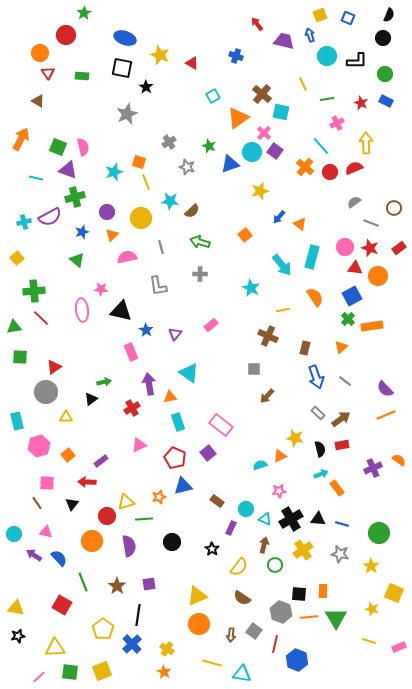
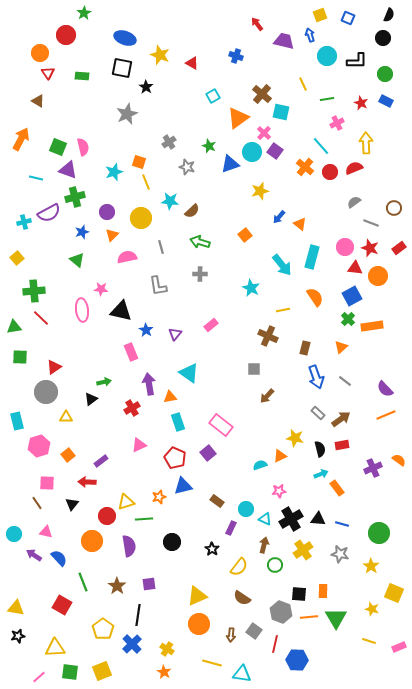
purple semicircle at (50, 217): moved 1 px left, 4 px up
blue hexagon at (297, 660): rotated 20 degrees counterclockwise
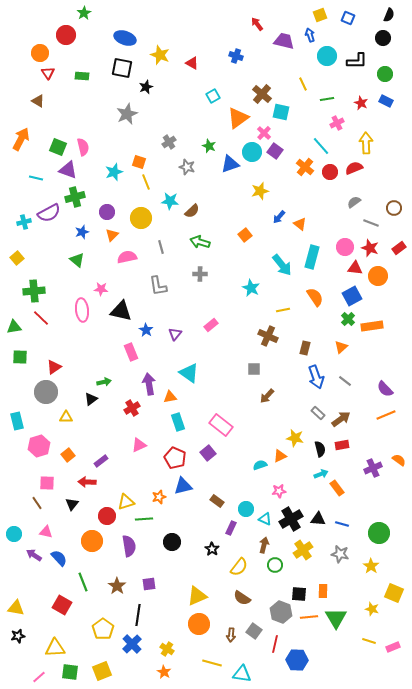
black star at (146, 87): rotated 16 degrees clockwise
pink rectangle at (399, 647): moved 6 px left
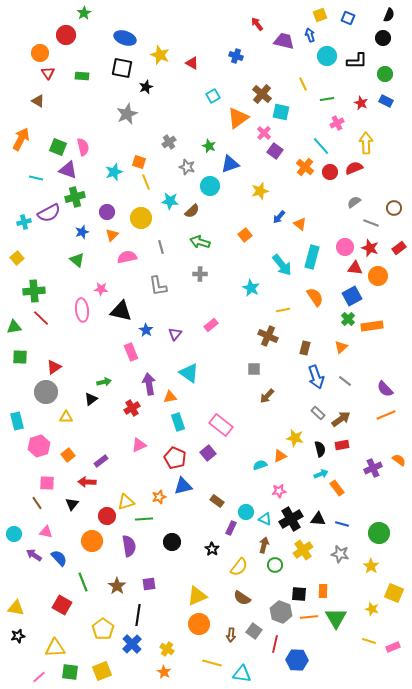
cyan circle at (252, 152): moved 42 px left, 34 px down
cyan circle at (246, 509): moved 3 px down
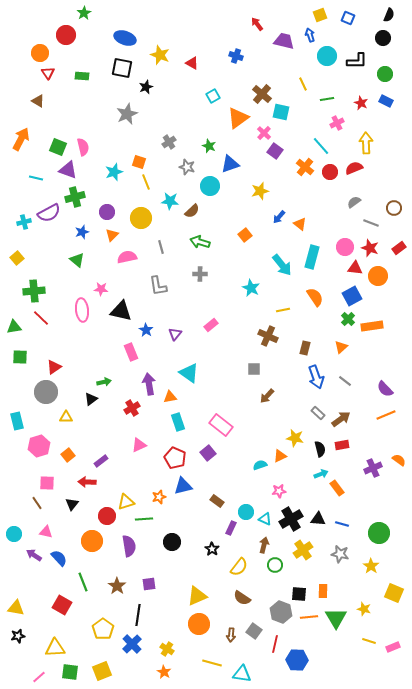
yellow star at (372, 609): moved 8 px left
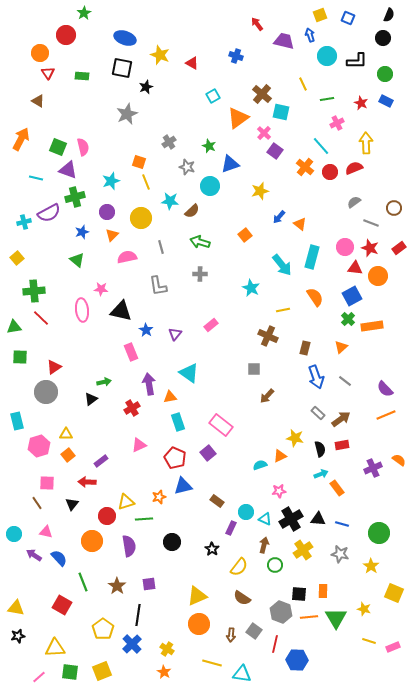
cyan star at (114, 172): moved 3 px left, 9 px down
yellow triangle at (66, 417): moved 17 px down
